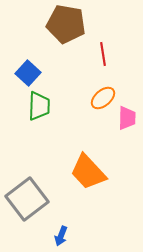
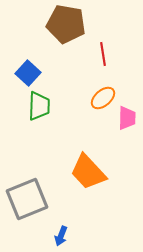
gray square: rotated 15 degrees clockwise
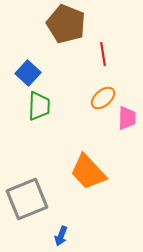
brown pentagon: rotated 12 degrees clockwise
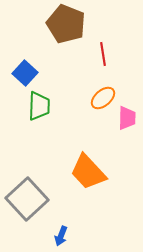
blue square: moved 3 px left
gray square: rotated 21 degrees counterclockwise
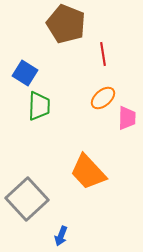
blue square: rotated 10 degrees counterclockwise
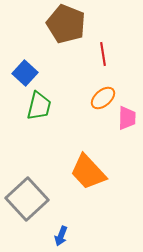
blue square: rotated 10 degrees clockwise
green trapezoid: rotated 12 degrees clockwise
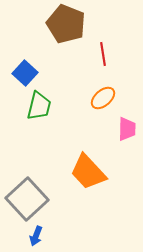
pink trapezoid: moved 11 px down
blue arrow: moved 25 px left
